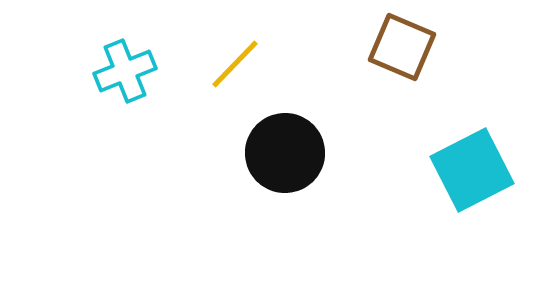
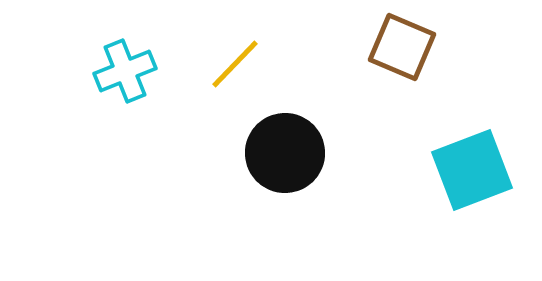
cyan square: rotated 6 degrees clockwise
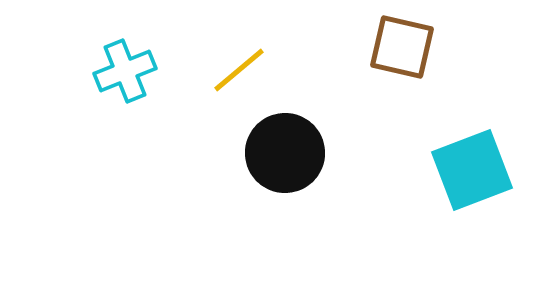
brown square: rotated 10 degrees counterclockwise
yellow line: moved 4 px right, 6 px down; rotated 6 degrees clockwise
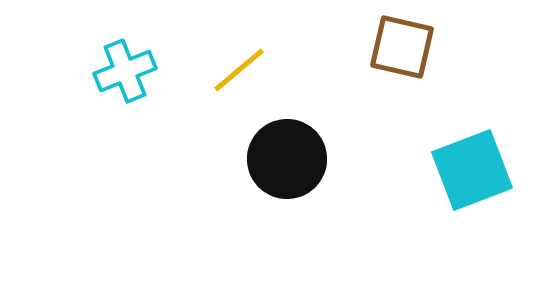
black circle: moved 2 px right, 6 px down
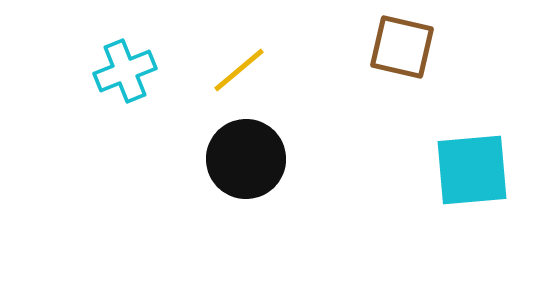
black circle: moved 41 px left
cyan square: rotated 16 degrees clockwise
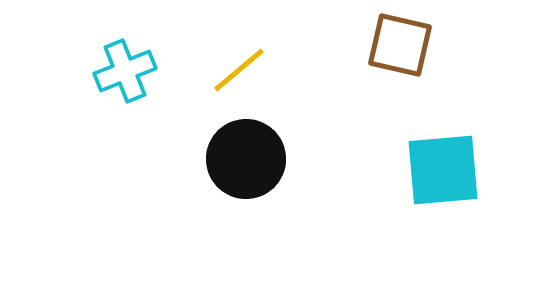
brown square: moved 2 px left, 2 px up
cyan square: moved 29 px left
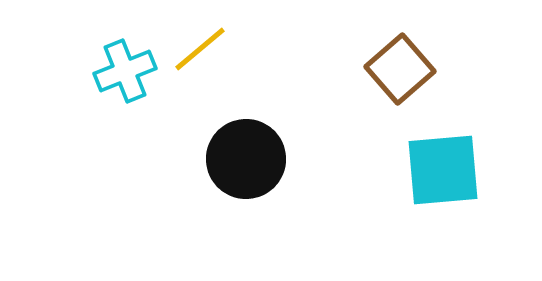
brown square: moved 24 px down; rotated 36 degrees clockwise
yellow line: moved 39 px left, 21 px up
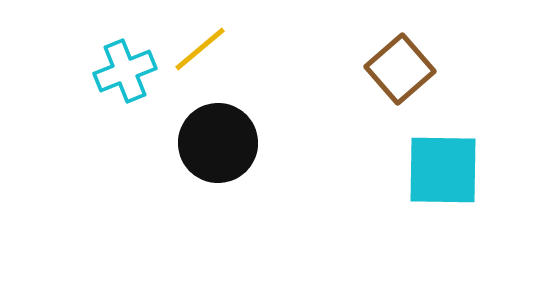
black circle: moved 28 px left, 16 px up
cyan square: rotated 6 degrees clockwise
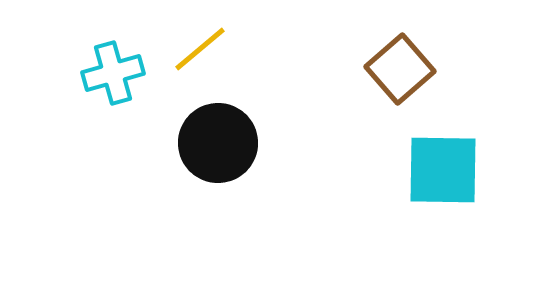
cyan cross: moved 12 px left, 2 px down; rotated 6 degrees clockwise
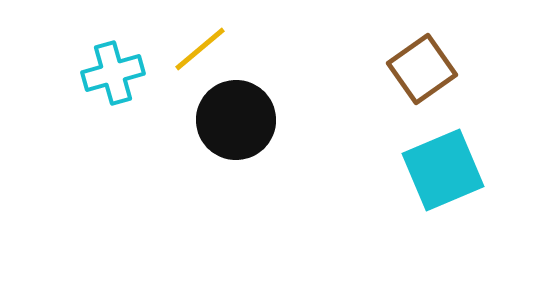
brown square: moved 22 px right; rotated 6 degrees clockwise
black circle: moved 18 px right, 23 px up
cyan square: rotated 24 degrees counterclockwise
